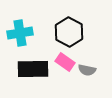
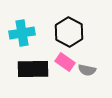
cyan cross: moved 2 px right
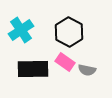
cyan cross: moved 1 px left, 3 px up; rotated 25 degrees counterclockwise
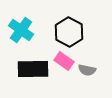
cyan cross: rotated 20 degrees counterclockwise
pink rectangle: moved 1 px left, 1 px up
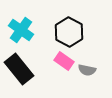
black rectangle: moved 14 px left; rotated 52 degrees clockwise
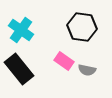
black hexagon: moved 13 px right, 5 px up; rotated 20 degrees counterclockwise
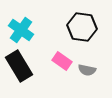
pink rectangle: moved 2 px left
black rectangle: moved 3 px up; rotated 8 degrees clockwise
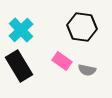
cyan cross: rotated 10 degrees clockwise
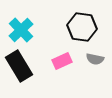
pink rectangle: rotated 60 degrees counterclockwise
gray semicircle: moved 8 px right, 11 px up
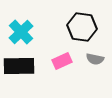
cyan cross: moved 2 px down
black rectangle: rotated 60 degrees counterclockwise
